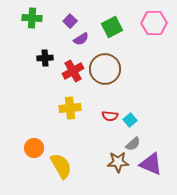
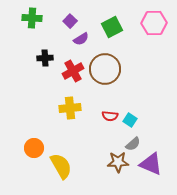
cyan square: rotated 16 degrees counterclockwise
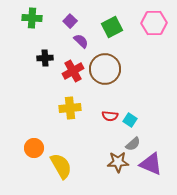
purple semicircle: moved 2 px down; rotated 105 degrees counterclockwise
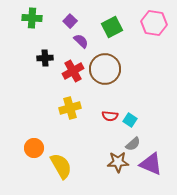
pink hexagon: rotated 10 degrees clockwise
yellow cross: rotated 10 degrees counterclockwise
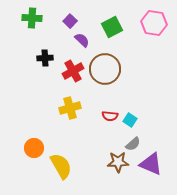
purple semicircle: moved 1 px right, 1 px up
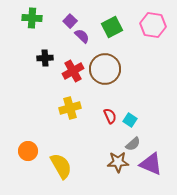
pink hexagon: moved 1 px left, 2 px down
purple semicircle: moved 4 px up
red semicircle: rotated 119 degrees counterclockwise
orange circle: moved 6 px left, 3 px down
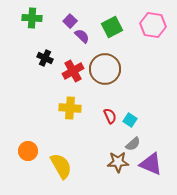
black cross: rotated 28 degrees clockwise
yellow cross: rotated 20 degrees clockwise
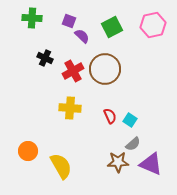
purple square: moved 1 px left; rotated 24 degrees counterclockwise
pink hexagon: rotated 20 degrees counterclockwise
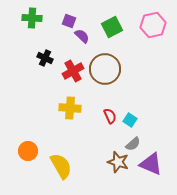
brown star: rotated 20 degrees clockwise
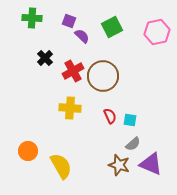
pink hexagon: moved 4 px right, 7 px down
black cross: rotated 21 degrees clockwise
brown circle: moved 2 px left, 7 px down
cyan square: rotated 24 degrees counterclockwise
brown star: moved 1 px right, 3 px down
